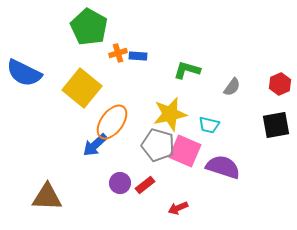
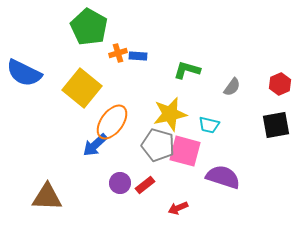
pink square: rotated 8 degrees counterclockwise
purple semicircle: moved 10 px down
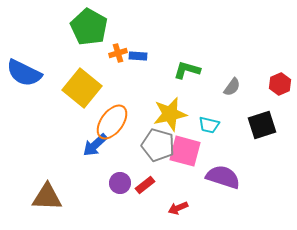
black square: moved 14 px left; rotated 8 degrees counterclockwise
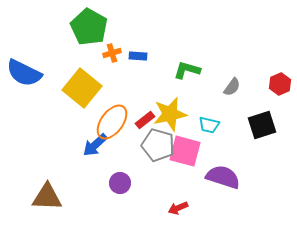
orange cross: moved 6 px left
red rectangle: moved 65 px up
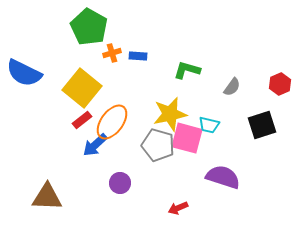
red rectangle: moved 63 px left
pink square: moved 2 px right, 13 px up
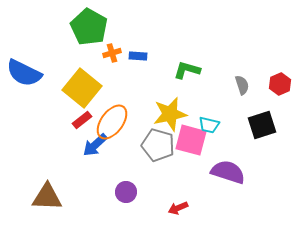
gray semicircle: moved 10 px right, 2 px up; rotated 54 degrees counterclockwise
pink square: moved 4 px right, 2 px down
purple semicircle: moved 5 px right, 5 px up
purple circle: moved 6 px right, 9 px down
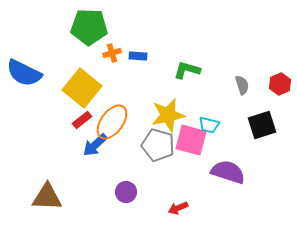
green pentagon: rotated 27 degrees counterclockwise
yellow star: moved 2 px left, 1 px down
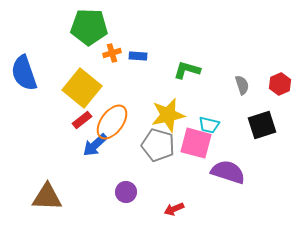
blue semicircle: rotated 45 degrees clockwise
pink square: moved 5 px right, 3 px down
red arrow: moved 4 px left, 1 px down
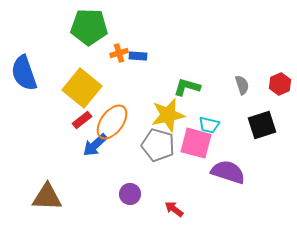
orange cross: moved 7 px right
green L-shape: moved 17 px down
purple circle: moved 4 px right, 2 px down
red arrow: rotated 60 degrees clockwise
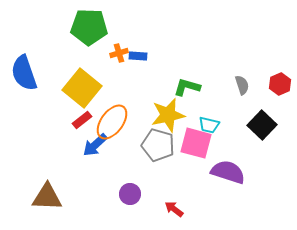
black square: rotated 28 degrees counterclockwise
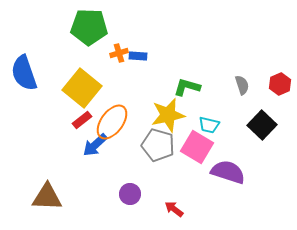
pink square: moved 1 px right, 4 px down; rotated 16 degrees clockwise
